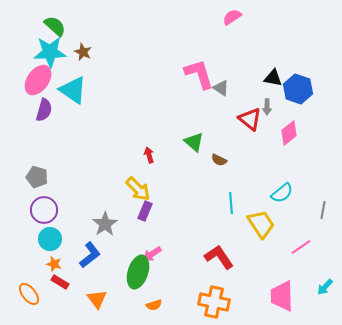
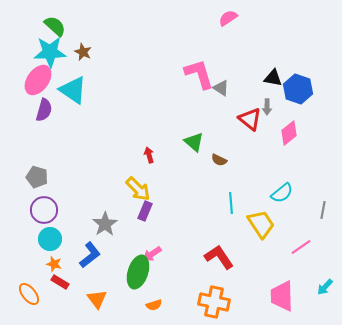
pink semicircle: moved 4 px left, 1 px down
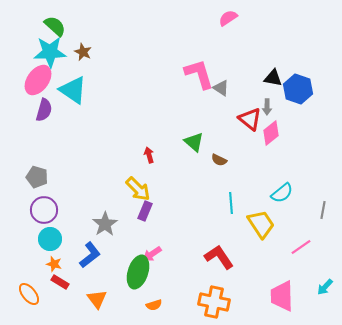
pink diamond: moved 18 px left
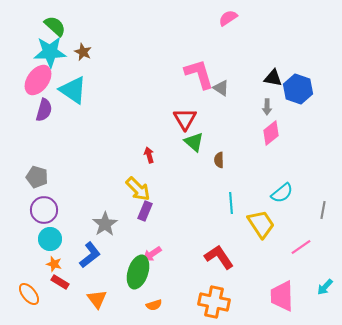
red triangle: moved 65 px left; rotated 20 degrees clockwise
brown semicircle: rotated 63 degrees clockwise
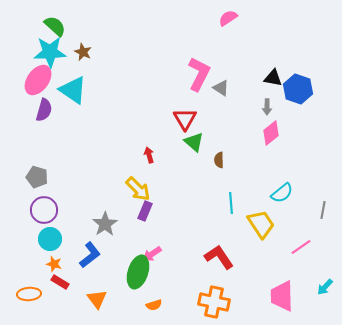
pink L-shape: rotated 44 degrees clockwise
orange ellipse: rotated 55 degrees counterclockwise
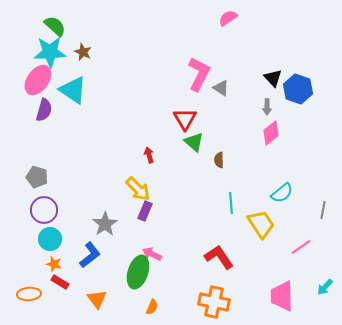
black triangle: rotated 36 degrees clockwise
pink arrow: rotated 60 degrees clockwise
orange semicircle: moved 2 px left, 2 px down; rotated 49 degrees counterclockwise
